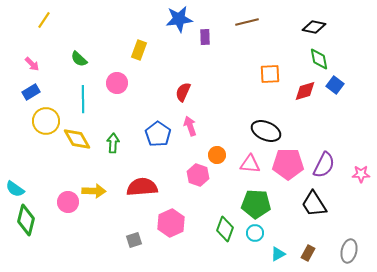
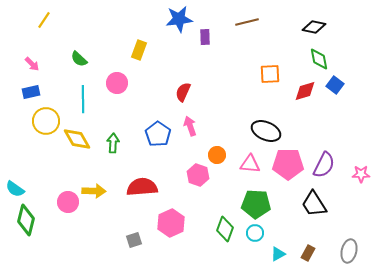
blue rectangle at (31, 92): rotated 18 degrees clockwise
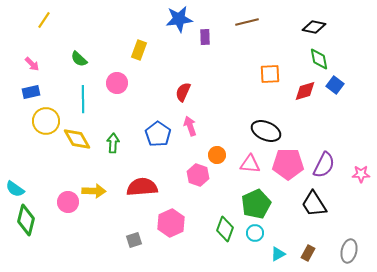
green pentagon at (256, 204): rotated 28 degrees counterclockwise
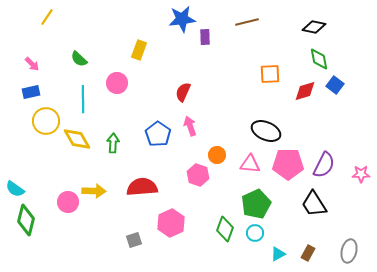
blue star at (179, 19): moved 3 px right
yellow line at (44, 20): moved 3 px right, 3 px up
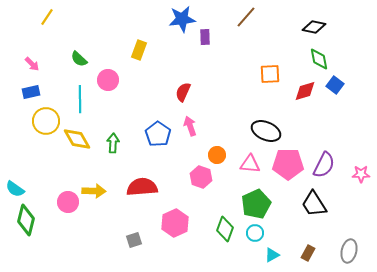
brown line at (247, 22): moved 1 px left, 5 px up; rotated 35 degrees counterclockwise
pink circle at (117, 83): moved 9 px left, 3 px up
cyan line at (83, 99): moved 3 px left
pink hexagon at (198, 175): moved 3 px right, 2 px down
pink hexagon at (171, 223): moved 4 px right
cyan triangle at (278, 254): moved 6 px left, 1 px down
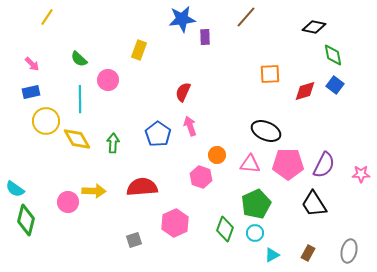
green diamond at (319, 59): moved 14 px right, 4 px up
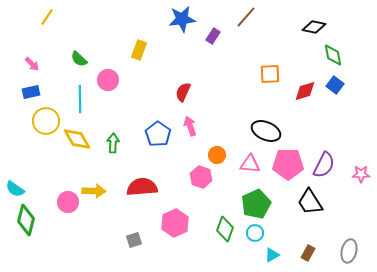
purple rectangle at (205, 37): moved 8 px right, 1 px up; rotated 35 degrees clockwise
black trapezoid at (314, 204): moved 4 px left, 2 px up
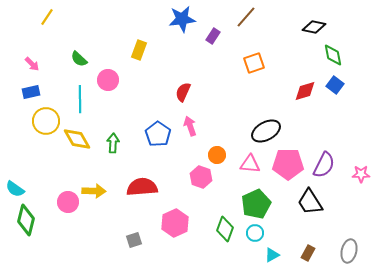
orange square at (270, 74): moved 16 px left, 11 px up; rotated 15 degrees counterclockwise
black ellipse at (266, 131): rotated 52 degrees counterclockwise
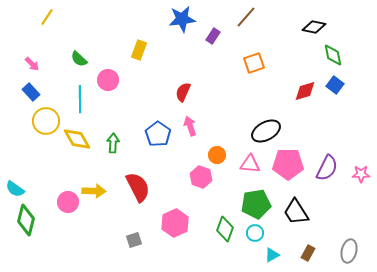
blue rectangle at (31, 92): rotated 60 degrees clockwise
purple semicircle at (324, 165): moved 3 px right, 3 px down
red semicircle at (142, 187): moved 4 px left; rotated 68 degrees clockwise
black trapezoid at (310, 202): moved 14 px left, 10 px down
green pentagon at (256, 204): rotated 16 degrees clockwise
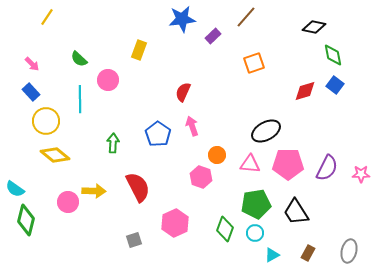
purple rectangle at (213, 36): rotated 14 degrees clockwise
pink arrow at (190, 126): moved 2 px right
yellow diamond at (77, 139): moved 22 px left, 16 px down; rotated 20 degrees counterclockwise
